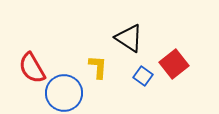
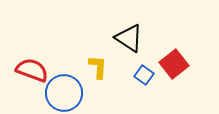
red semicircle: moved 2 px down; rotated 140 degrees clockwise
blue square: moved 1 px right, 1 px up
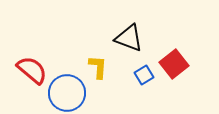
black triangle: rotated 12 degrees counterclockwise
red semicircle: rotated 20 degrees clockwise
blue square: rotated 24 degrees clockwise
blue circle: moved 3 px right
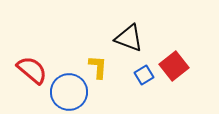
red square: moved 2 px down
blue circle: moved 2 px right, 1 px up
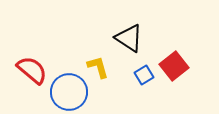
black triangle: rotated 12 degrees clockwise
yellow L-shape: rotated 20 degrees counterclockwise
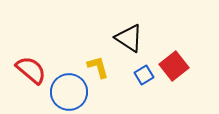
red semicircle: moved 1 px left
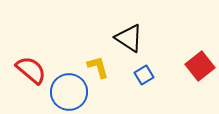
red square: moved 26 px right
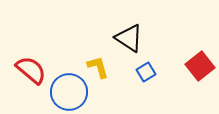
blue square: moved 2 px right, 3 px up
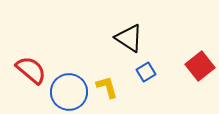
yellow L-shape: moved 9 px right, 20 px down
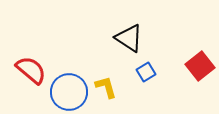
yellow L-shape: moved 1 px left
